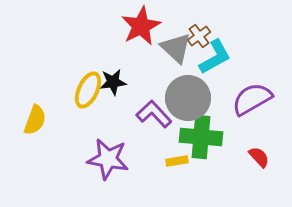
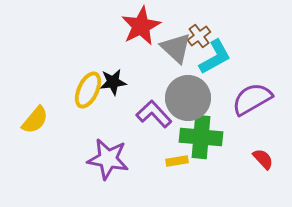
yellow semicircle: rotated 20 degrees clockwise
red semicircle: moved 4 px right, 2 px down
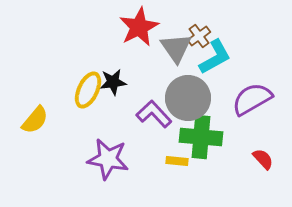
red star: moved 2 px left, 1 px down
gray triangle: rotated 12 degrees clockwise
yellow rectangle: rotated 15 degrees clockwise
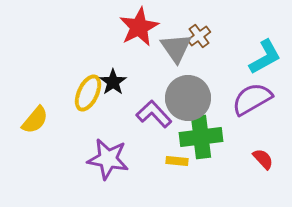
cyan L-shape: moved 50 px right
black star: rotated 28 degrees counterclockwise
yellow ellipse: moved 3 px down
green cross: rotated 12 degrees counterclockwise
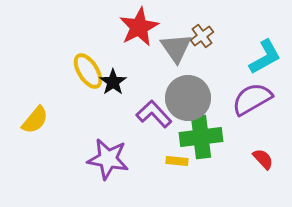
brown cross: moved 3 px right
yellow ellipse: moved 22 px up; rotated 57 degrees counterclockwise
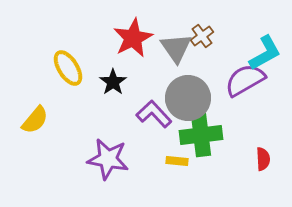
red star: moved 6 px left, 11 px down
cyan L-shape: moved 4 px up
yellow ellipse: moved 20 px left, 3 px up
purple semicircle: moved 7 px left, 19 px up
green cross: moved 2 px up
red semicircle: rotated 40 degrees clockwise
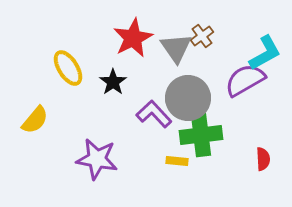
purple star: moved 11 px left
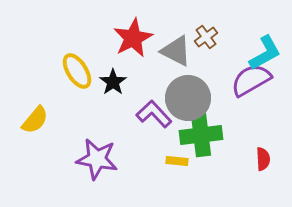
brown cross: moved 4 px right, 1 px down
gray triangle: moved 3 px down; rotated 28 degrees counterclockwise
yellow ellipse: moved 9 px right, 3 px down
purple semicircle: moved 6 px right
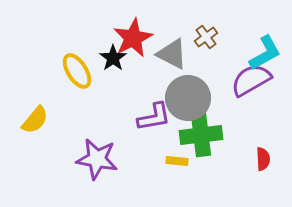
gray triangle: moved 4 px left, 3 px down
black star: moved 24 px up
purple L-shape: moved 3 px down; rotated 123 degrees clockwise
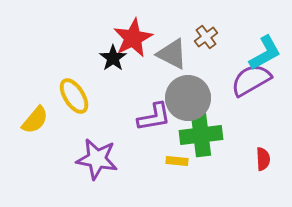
yellow ellipse: moved 3 px left, 25 px down
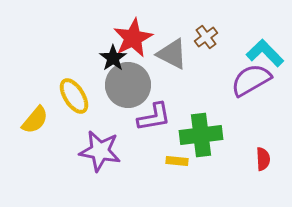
cyan L-shape: rotated 105 degrees counterclockwise
gray circle: moved 60 px left, 13 px up
purple star: moved 3 px right, 8 px up
